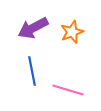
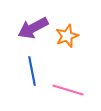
orange star: moved 5 px left, 4 px down
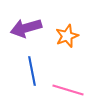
purple arrow: moved 7 px left; rotated 12 degrees clockwise
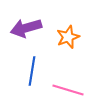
orange star: moved 1 px right, 1 px down
blue line: rotated 20 degrees clockwise
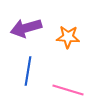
orange star: rotated 25 degrees clockwise
blue line: moved 4 px left
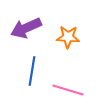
purple arrow: rotated 8 degrees counterclockwise
blue line: moved 4 px right
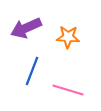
blue line: rotated 12 degrees clockwise
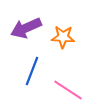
orange star: moved 5 px left
pink line: rotated 16 degrees clockwise
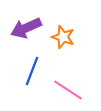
orange star: rotated 15 degrees clockwise
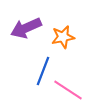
orange star: rotated 30 degrees counterclockwise
blue line: moved 11 px right
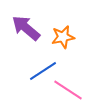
purple arrow: rotated 64 degrees clockwise
blue line: rotated 36 degrees clockwise
